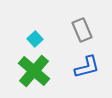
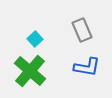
blue L-shape: rotated 24 degrees clockwise
green cross: moved 4 px left
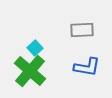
gray rectangle: rotated 70 degrees counterclockwise
cyan square: moved 9 px down
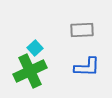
blue L-shape: rotated 8 degrees counterclockwise
green cross: rotated 24 degrees clockwise
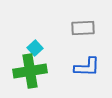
gray rectangle: moved 1 px right, 2 px up
green cross: rotated 16 degrees clockwise
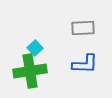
blue L-shape: moved 2 px left, 3 px up
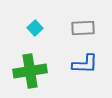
cyan square: moved 20 px up
